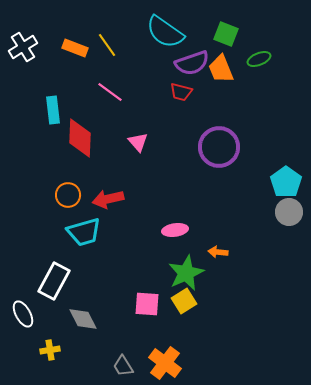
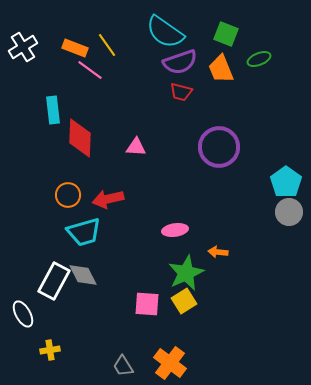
purple semicircle: moved 12 px left, 1 px up
pink line: moved 20 px left, 22 px up
pink triangle: moved 2 px left, 5 px down; rotated 45 degrees counterclockwise
gray diamond: moved 44 px up
orange cross: moved 5 px right
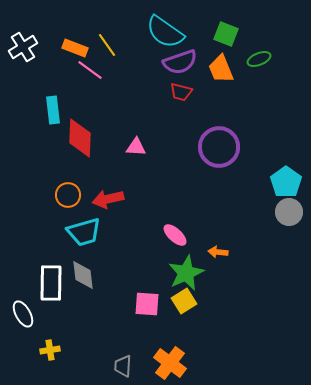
pink ellipse: moved 5 px down; rotated 50 degrees clockwise
gray diamond: rotated 20 degrees clockwise
white rectangle: moved 3 px left, 2 px down; rotated 27 degrees counterclockwise
gray trapezoid: rotated 35 degrees clockwise
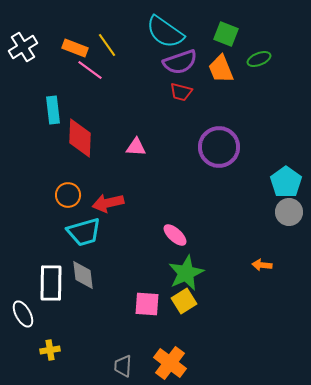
red arrow: moved 4 px down
orange arrow: moved 44 px right, 13 px down
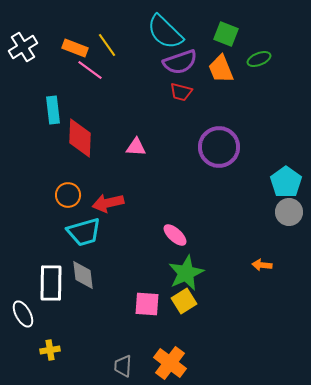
cyan semicircle: rotated 9 degrees clockwise
